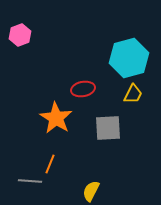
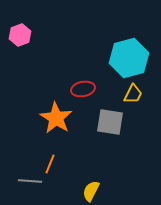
gray square: moved 2 px right, 6 px up; rotated 12 degrees clockwise
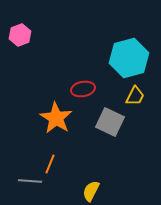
yellow trapezoid: moved 2 px right, 2 px down
gray square: rotated 16 degrees clockwise
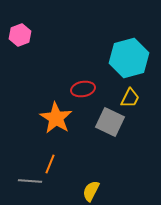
yellow trapezoid: moved 5 px left, 2 px down
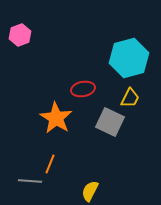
yellow semicircle: moved 1 px left
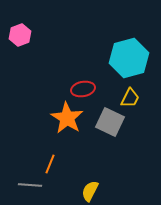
orange star: moved 11 px right
gray line: moved 4 px down
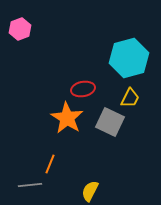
pink hexagon: moved 6 px up
gray line: rotated 10 degrees counterclockwise
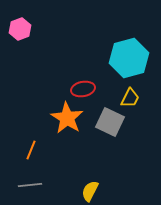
orange line: moved 19 px left, 14 px up
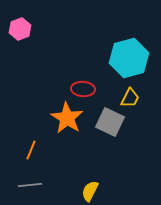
red ellipse: rotated 15 degrees clockwise
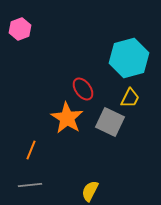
red ellipse: rotated 50 degrees clockwise
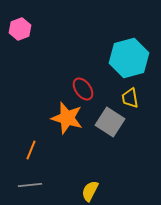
yellow trapezoid: rotated 145 degrees clockwise
orange star: rotated 16 degrees counterclockwise
gray square: rotated 8 degrees clockwise
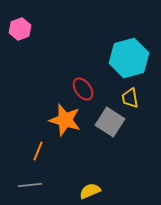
orange star: moved 2 px left, 2 px down
orange line: moved 7 px right, 1 px down
yellow semicircle: rotated 40 degrees clockwise
